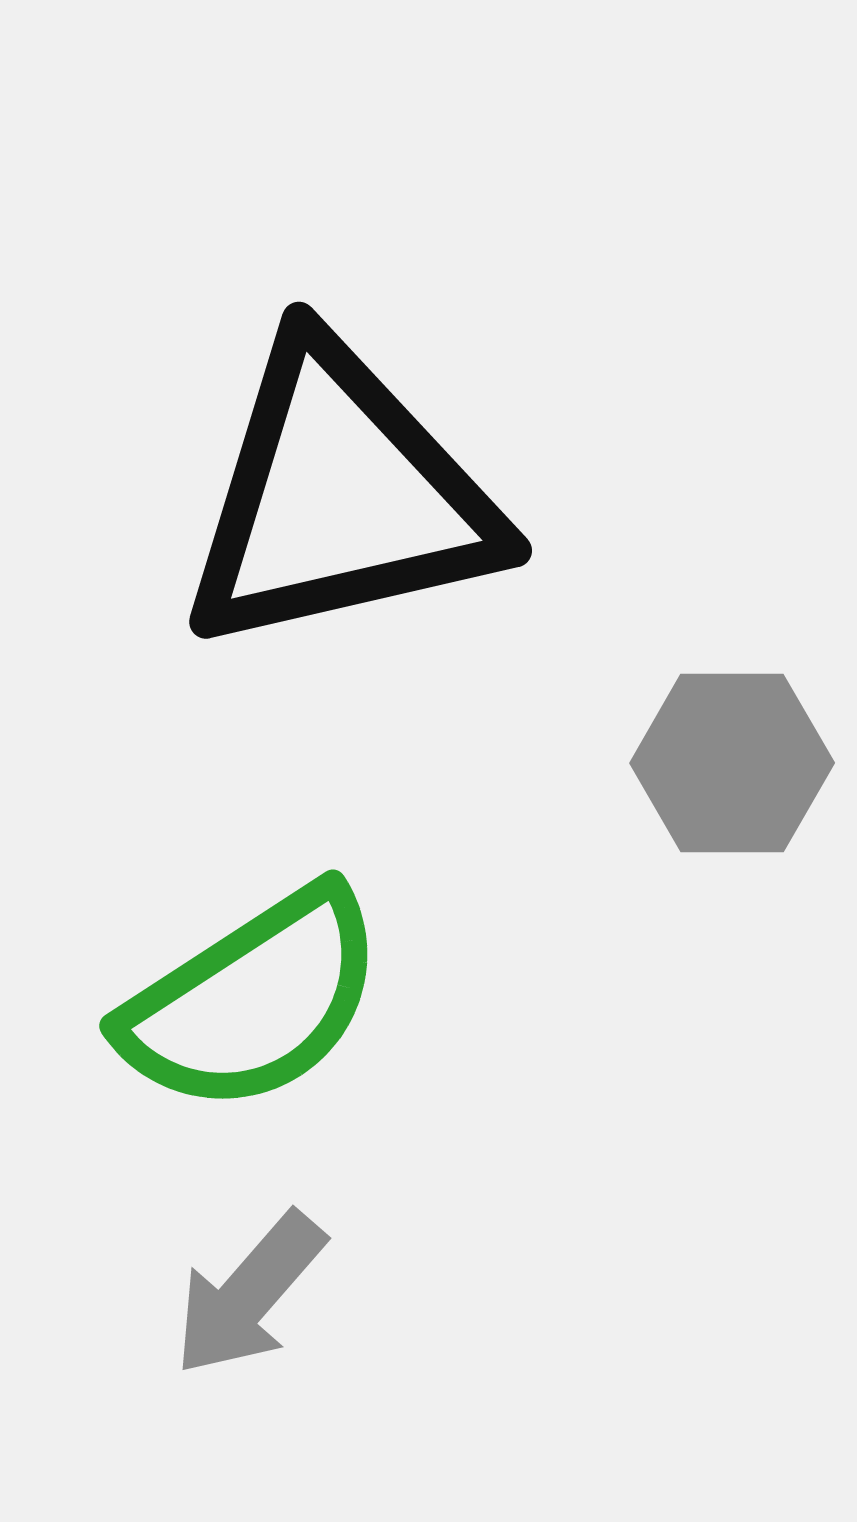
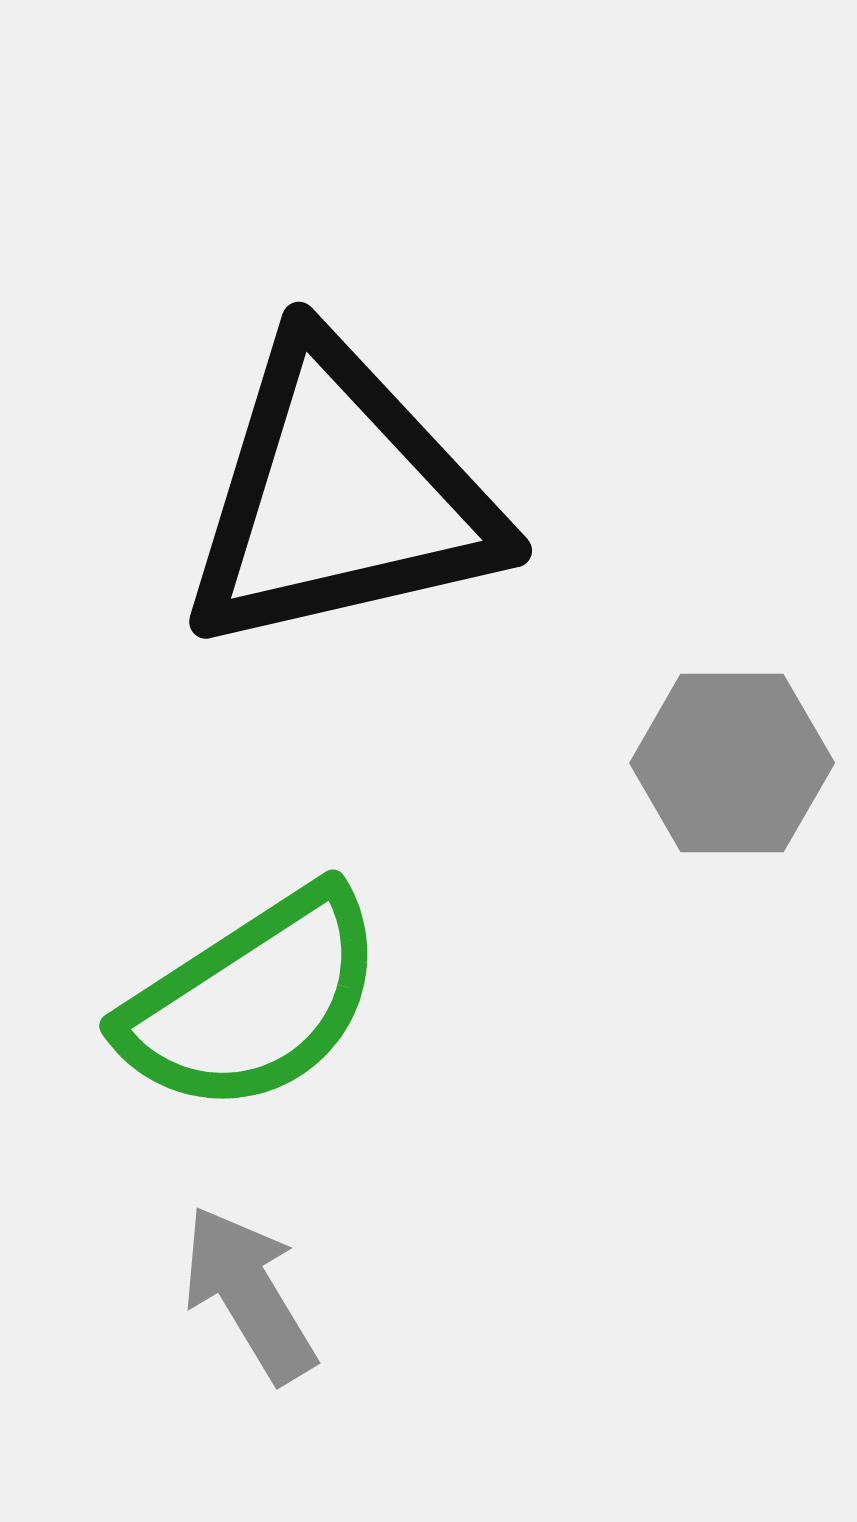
gray arrow: rotated 108 degrees clockwise
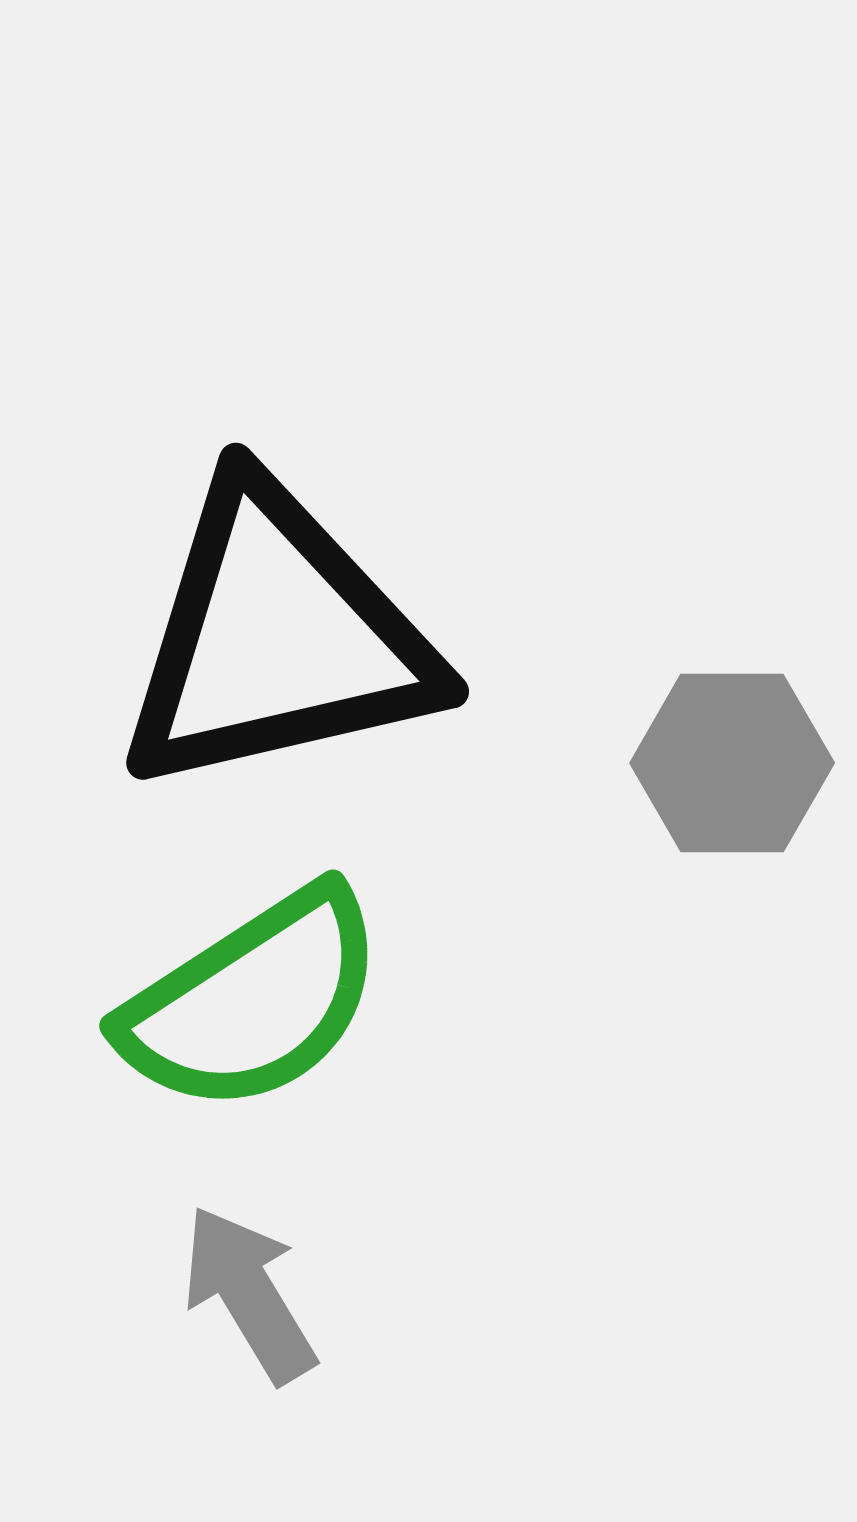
black triangle: moved 63 px left, 141 px down
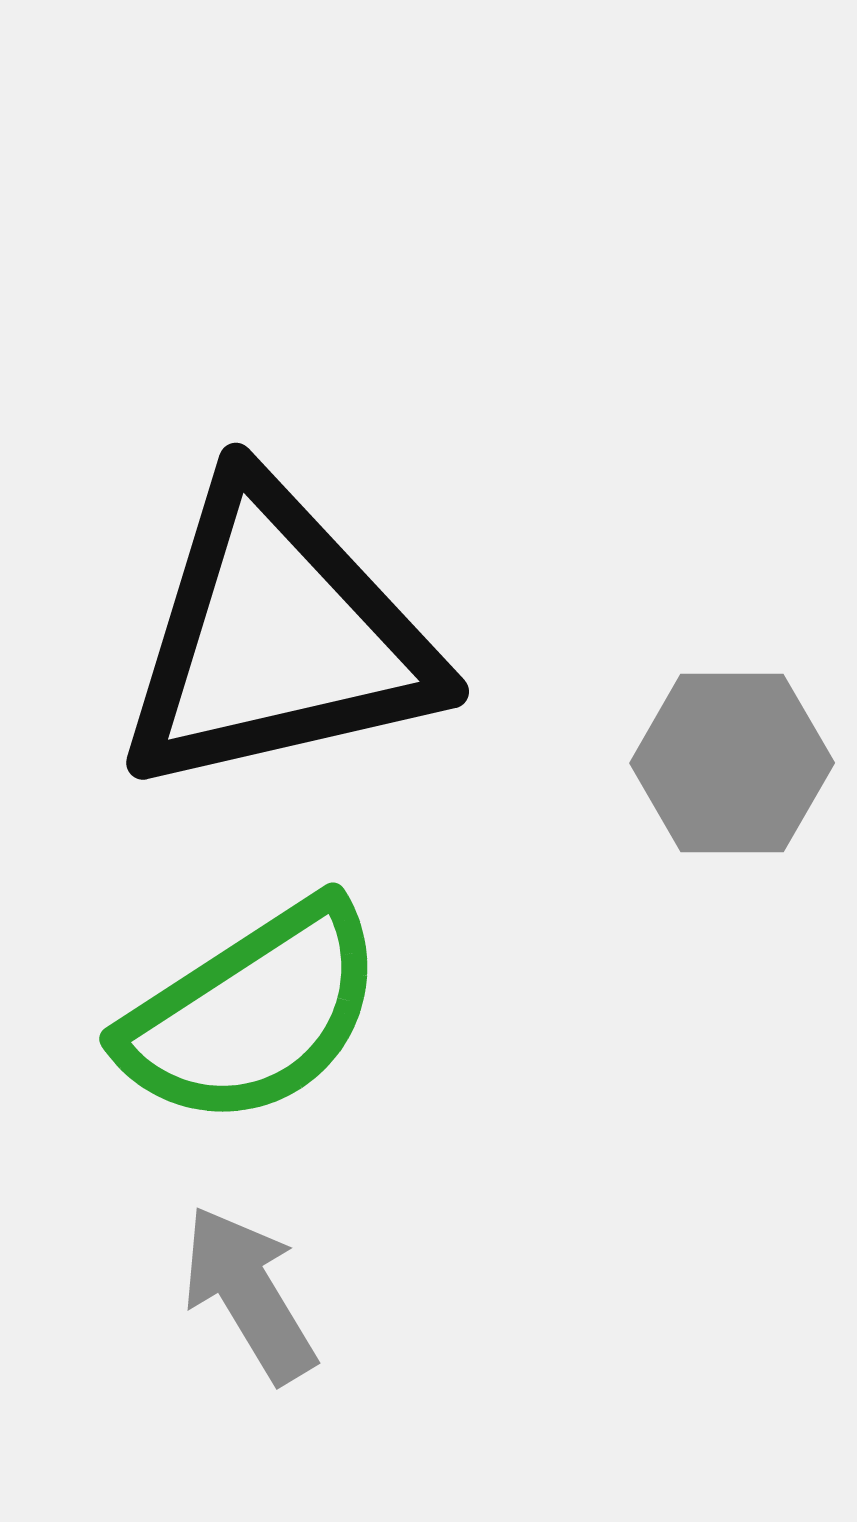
green semicircle: moved 13 px down
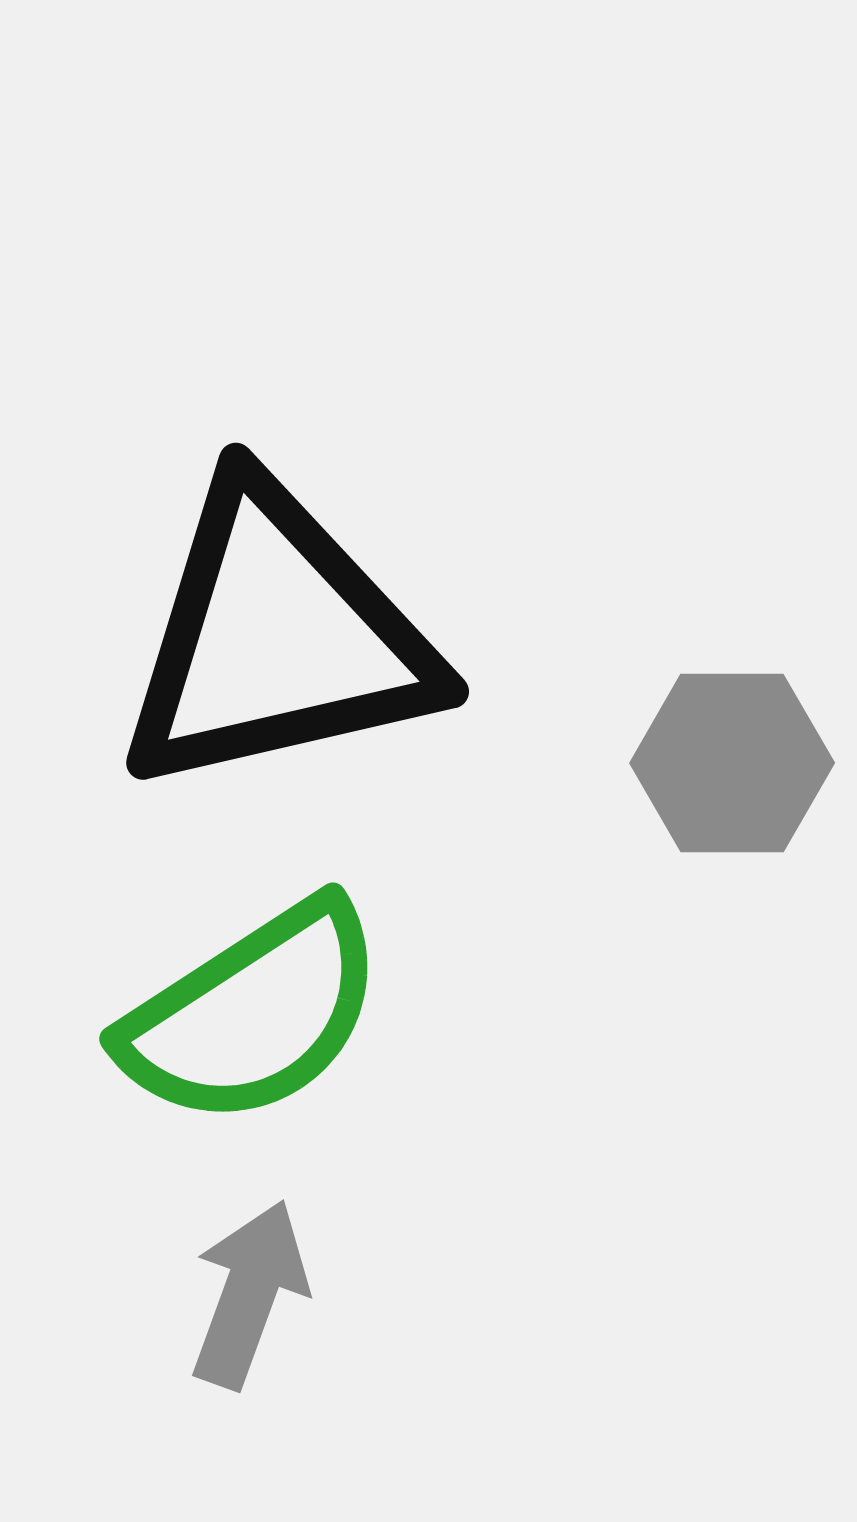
gray arrow: rotated 51 degrees clockwise
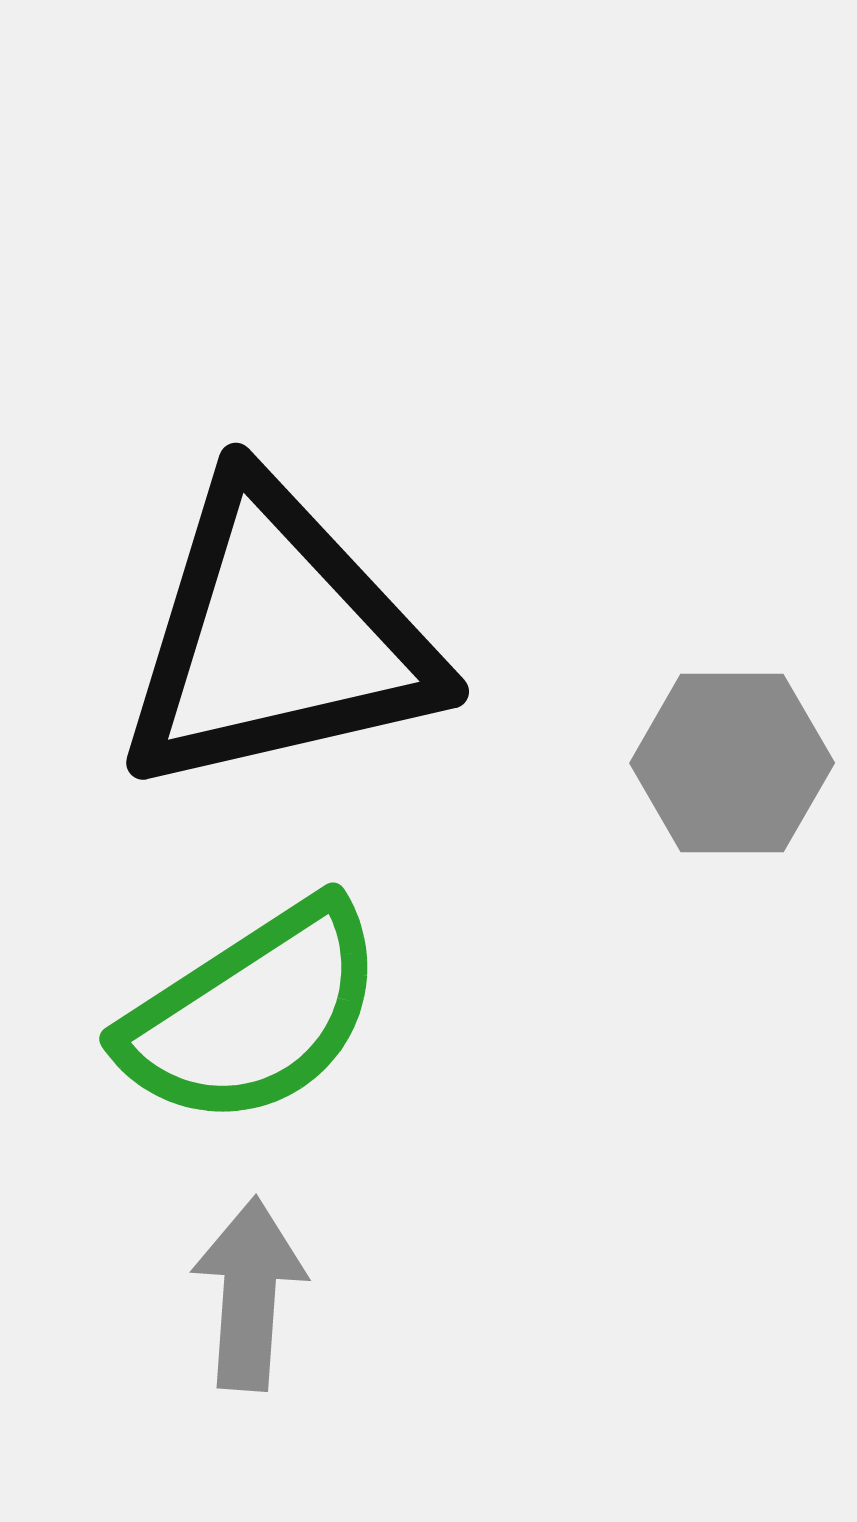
gray arrow: rotated 16 degrees counterclockwise
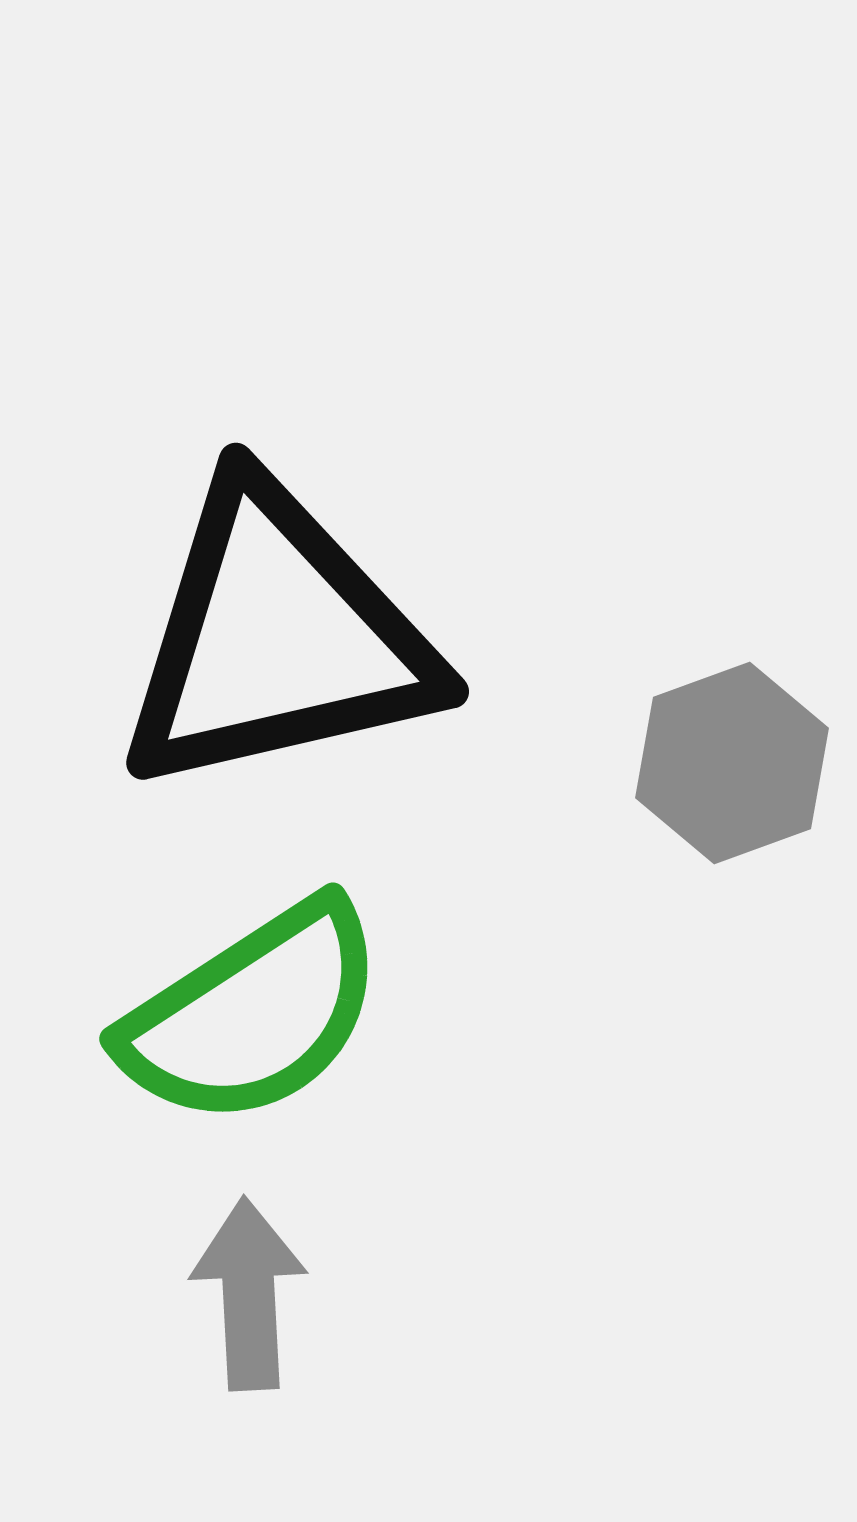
gray hexagon: rotated 20 degrees counterclockwise
gray arrow: rotated 7 degrees counterclockwise
